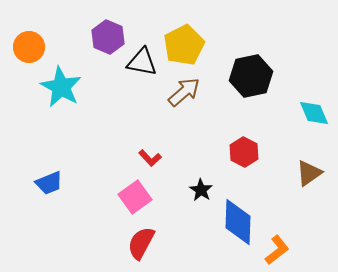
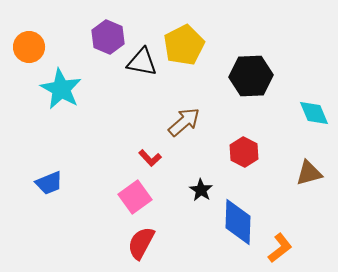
black hexagon: rotated 9 degrees clockwise
cyan star: moved 2 px down
brown arrow: moved 30 px down
brown triangle: rotated 20 degrees clockwise
orange L-shape: moved 3 px right, 2 px up
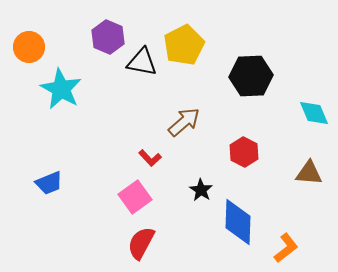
brown triangle: rotated 20 degrees clockwise
orange L-shape: moved 6 px right
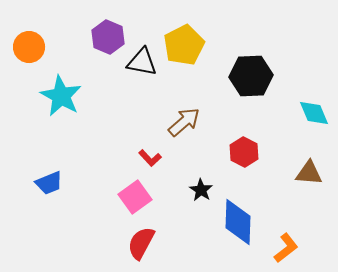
cyan star: moved 7 px down
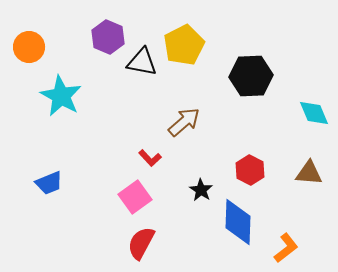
red hexagon: moved 6 px right, 18 px down
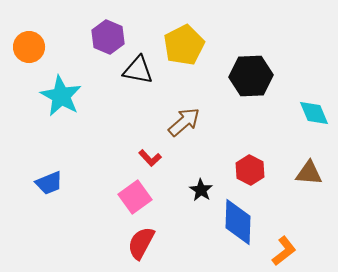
black triangle: moved 4 px left, 8 px down
orange L-shape: moved 2 px left, 3 px down
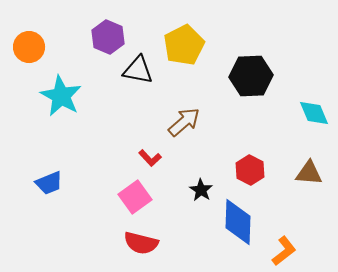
red semicircle: rotated 104 degrees counterclockwise
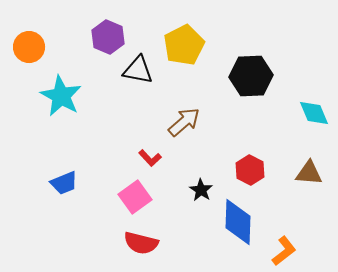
blue trapezoid: moved 15 px right
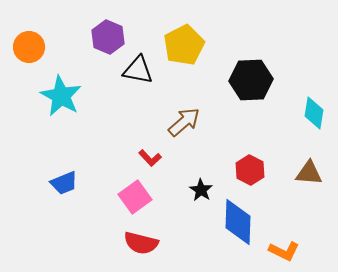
black hexagon: moved 4 px down
cyan diamond: rotated 32 degrees clockwise
orange L-shape: rotated 64 degrees clockwise
